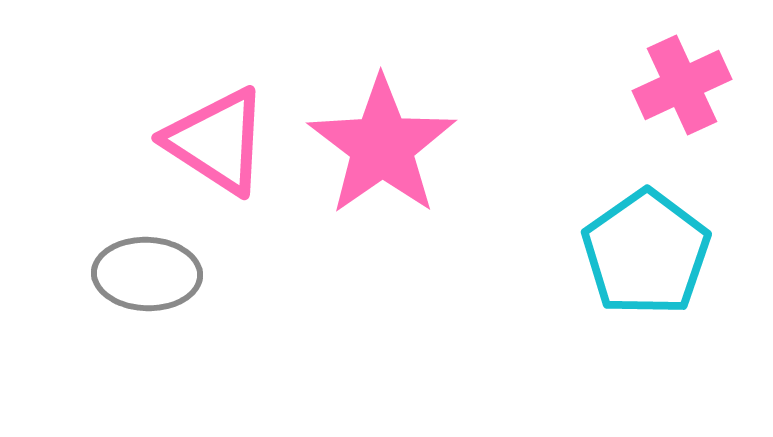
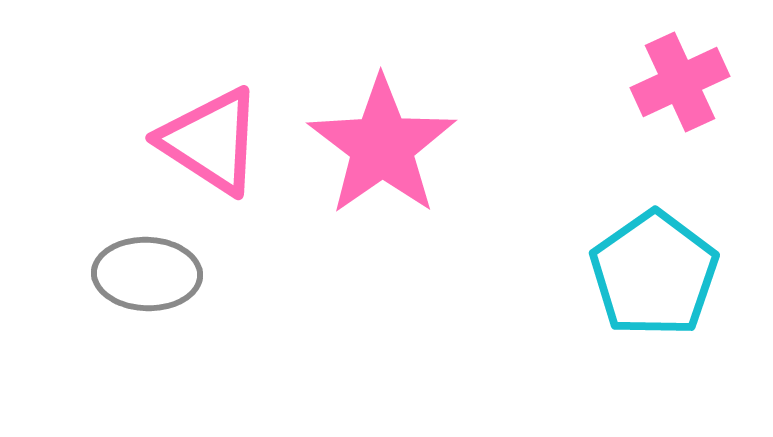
pink cross: moved 2 px left, 3 px up
pink triangle: moved 6 px left
cyan pentagon: moved 8 px right, 21 px down
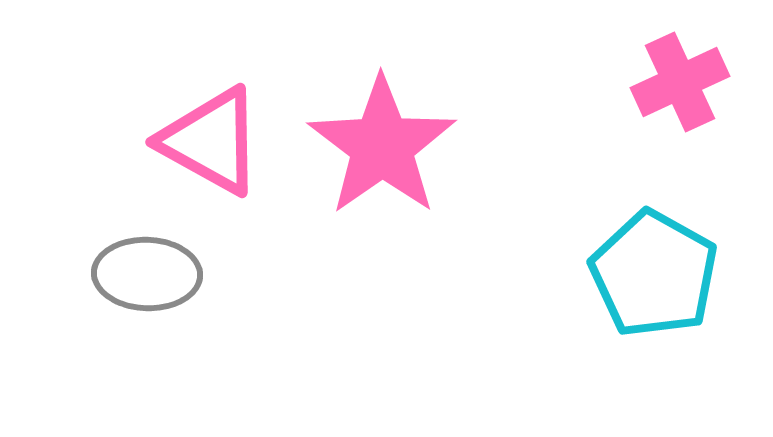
pink triangle: rotated 4 degrees counterclockwise
cyan pentagon: rotated 8 degrees counterclockwise
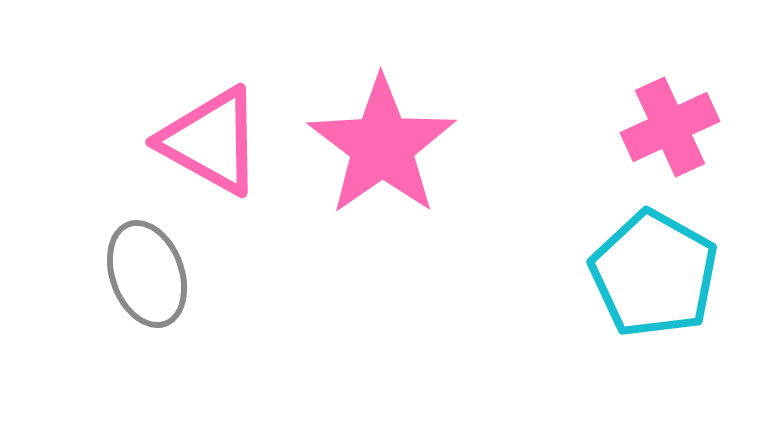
pink cross: moved 10 px left, 45 px down
gray ellipse: rotated 68 degrees clockwise
